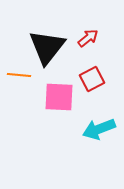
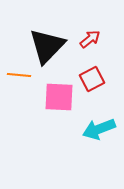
red arrow: moved 2 px right, 1 px down
black triangle: moved 1 px up; rotated 6 degrees clockwise
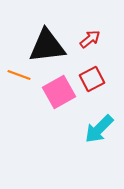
black triangle: rotated 39 degrees clockwise
orange line: rotated 15 degrees clockwise
pink square: moved 5 px up; rotated 32 degrees counterclockwise
cyan arrow: rotated 24 degrees counterclockwise
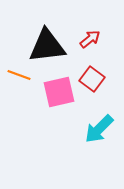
red square: rotated 25 degrees counterclockwise
pink square: rotated 16 degrees clockwise
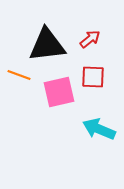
black triangle: moved 1 px up
red square: moved 1 px right, 2 px up; rotated 35 degrees counterclockwise
cyan arrow: rotated 68 degrees clockwise
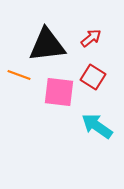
red arrow: moved 1 px right, 1 px up
red square: rotated 30 degrees clockwise
pink square: rotated 20 degrees clockwise
cyan arrow: moved 2 px left, 3 px up; rotated 12 degrees clockwise
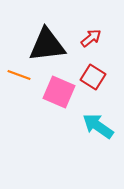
pink square: rotated 16 degrees clockwise
cyan arrow: moved 1 px right
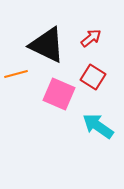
black triangle: rotated 33 degrees clockwise
orange line: moved 3 px left, 1 px up; rotated 35 degrees counterclockwise
pink square: moved 2 px down
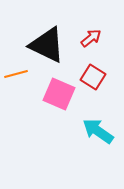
cyan arrow: moved 5 px down
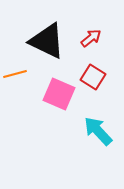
black triangle: moved 4 px up
orange line: moved 1 px left
cyan arrow: rotated 12 degrees clockwise
